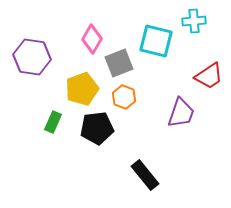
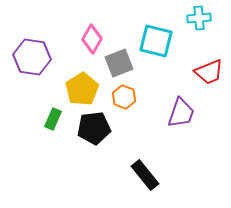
cyan cross: moved 5 px right, 3 px up
red trapezoid: moved 4 px up; rotated 12 degrees clockwise
yellow pentagon: rotated 12 degrees counterclockwise
green rectangle: moved 3 px up
black pentagon: moved 3 px left
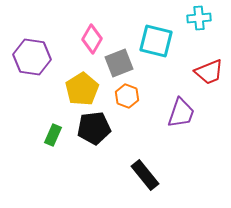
orange hexagon: moved 3 px right, 1 px up
green rectangle: moved 16 px down
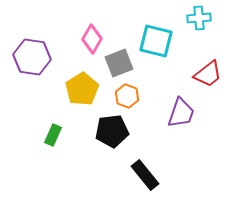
red trapezoid: moved 1 px left, 2 px down; rotated 16 degrees counterclockwise
black pentagon: moved 18 px right, 3 px down
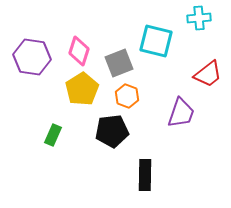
pink diamond: moved 13 px left, 12 px down; rotated 12 degrees counterclockwise
black rectangle: rotated 40 degrees clockwise
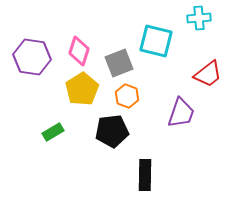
green rectangle: moved 3 px up; rotated 35 degrees clockwise
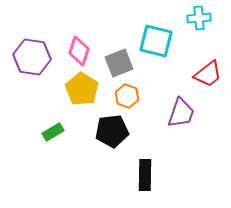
yellow pentagon: rotated 8 degrees counterclockwise
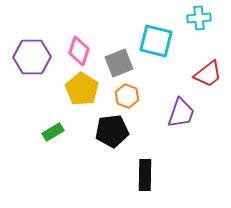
purple hexagon: rotated 9 degrees counterclockwise
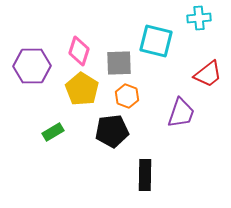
purple hexagon: moved 9 px down
gray square: rotated 20 degrees clockwise
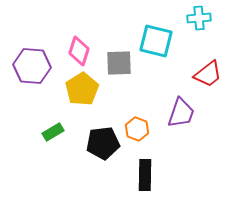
purple hexagon: rotated 6 degrees clockwise
yellow pentagon: rotated 8 degrees clockwise
orange hexagon: moved 10 px right, 33 px down
black pentagon: moved 9 px left, 12 px down
